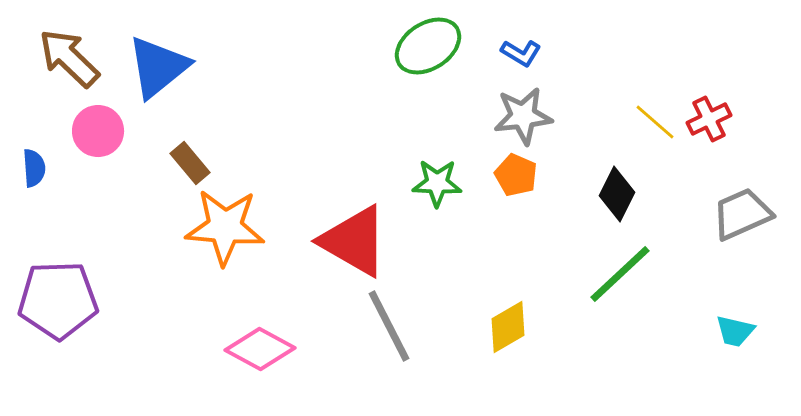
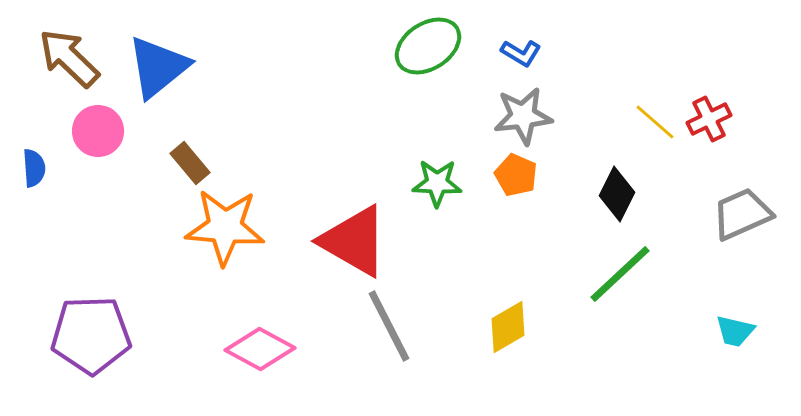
purple pentagon: moved 33 px right, 35 px down
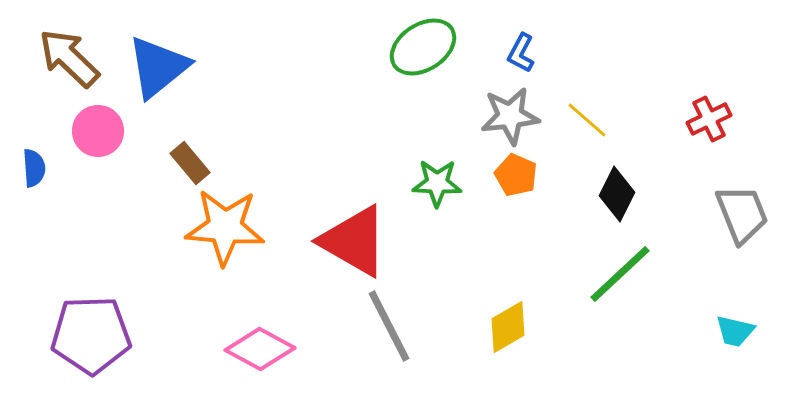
green ellipse: moved 5 px left, 1 px down
blue L-shape: rotated 87 degrees clockwise
gray star: moved 13 px left
yellow line: moved 68 px left, 2 px up
gray trapezoid: rotated 92 degrees clockwise
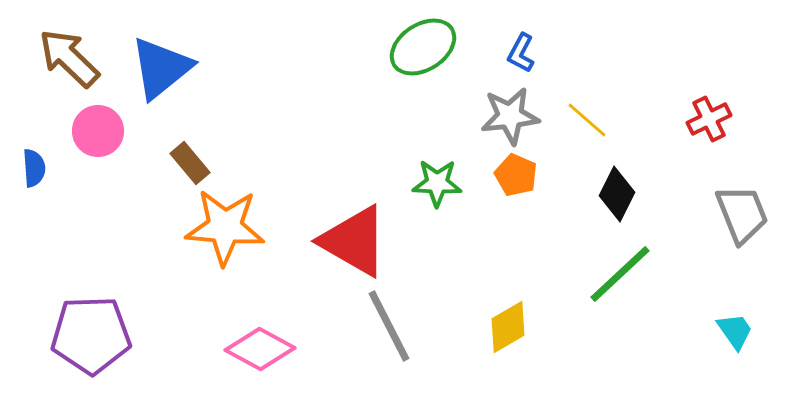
blue triangle: moved 3 px right, 1 px down
cyan trapezoid: rotated 138 degrees counterclockwise
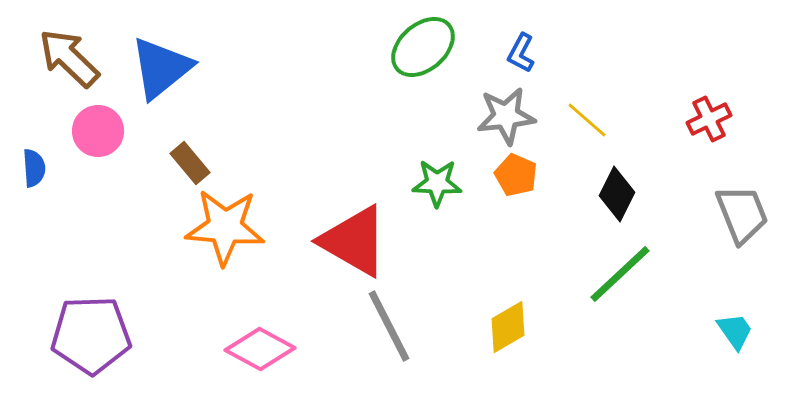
green ellipse: rotated 8 degrees counterclockwise
gray star: moved 4 px left
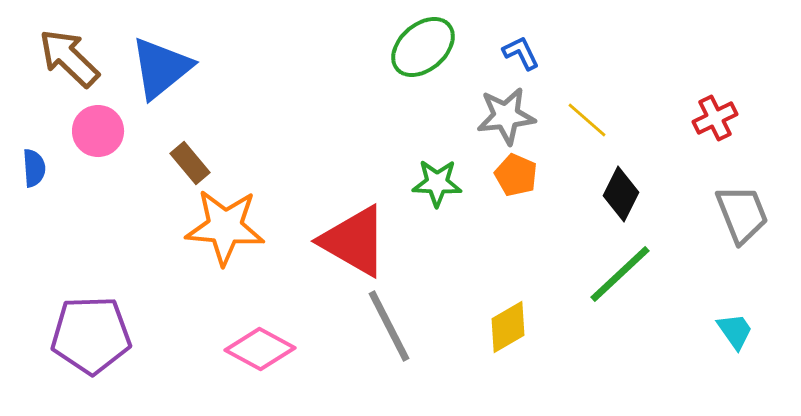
blue L-shape: rotated 126 degrees clockwise
red cross: moved 6 px right, 1 px up
black diamond: moved 4 px right
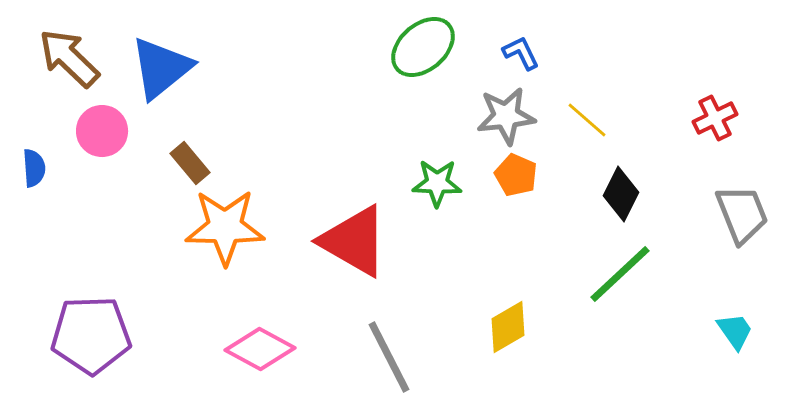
pink circle: moved 4 px right
orange star: rotated 4 degrees counterclockwise
gray line: moved 31 px down
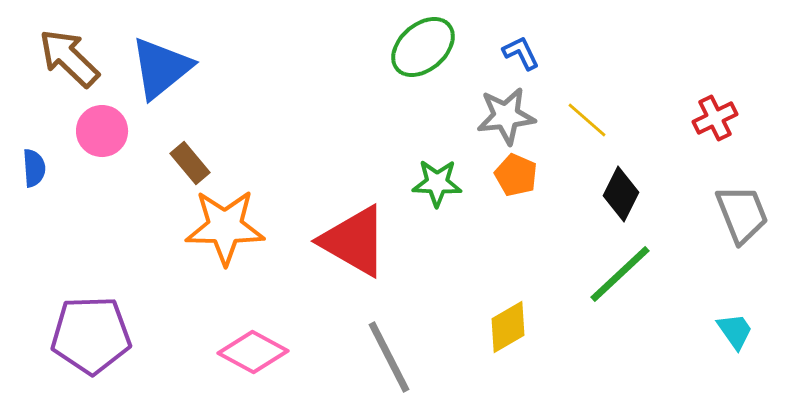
pink diamond: moved 7 px left, 3 px down
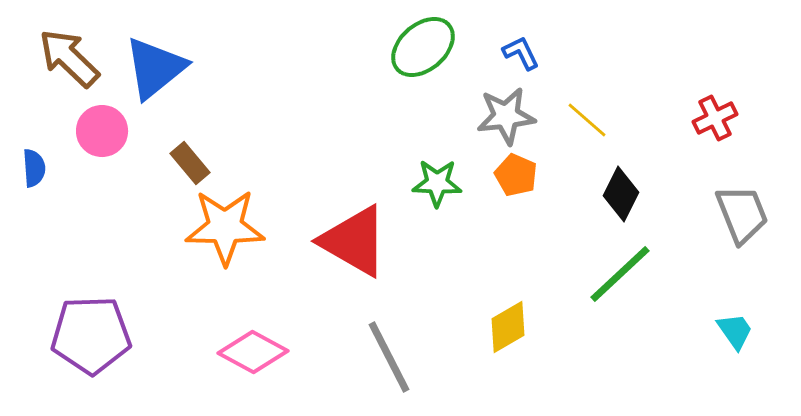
blue triangle: moved 6 px left
